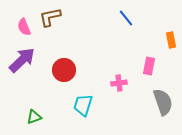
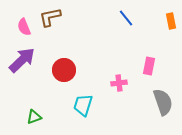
orange rectangle: moved 19 px up
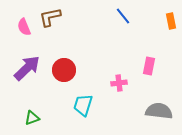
blue line: moved 3 px left, 2 px up
purple arrow: moved 5 px right, 8 px down
gray semicircle: moved 4 px left, 9 px down; rotated 64 degrees counterclockwise
green triangle: moved 2 px left, 1 px down
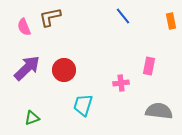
pink cross: moved 2 px right
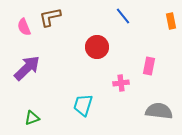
red circle: moved 33 px right, 23 px up
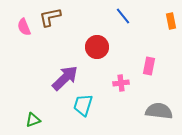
purple arrow: moved 38 px right, 10 px down
green triangle: moved 1 px right, 2 px down
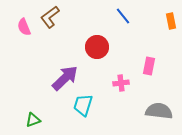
brown L-shape: rotated 25 degrees counterclockwise
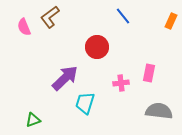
orange rectangle: rotated 35 degrees clockwise
pink rectangle: moved 7 px down
cyan trapezoid: moved 2 px right, 2 px up
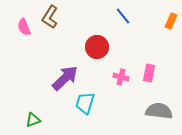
brown L-shape: rotated 20 degrees counterclockwise
pink cross: moved 6 px up; rotated 21 degrees clockwise
